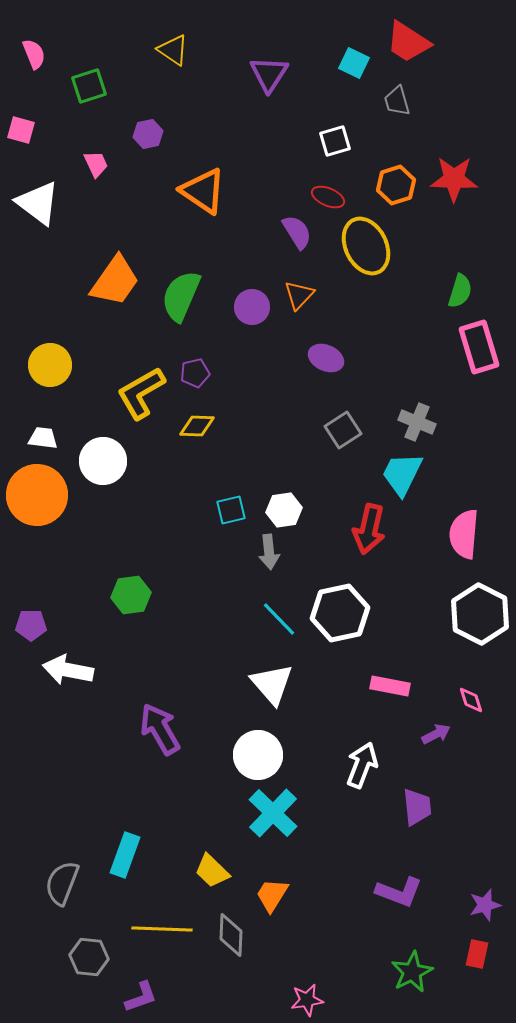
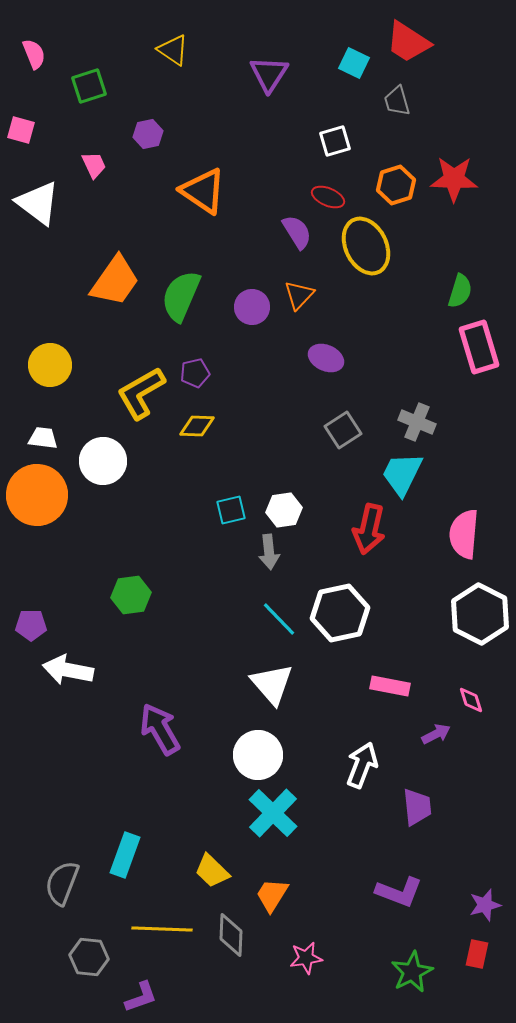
pink trapezoid at (96, 164): moved 2 px left, 1 px down
pink star at (307, 1000): moved 1 px left, 42 px up
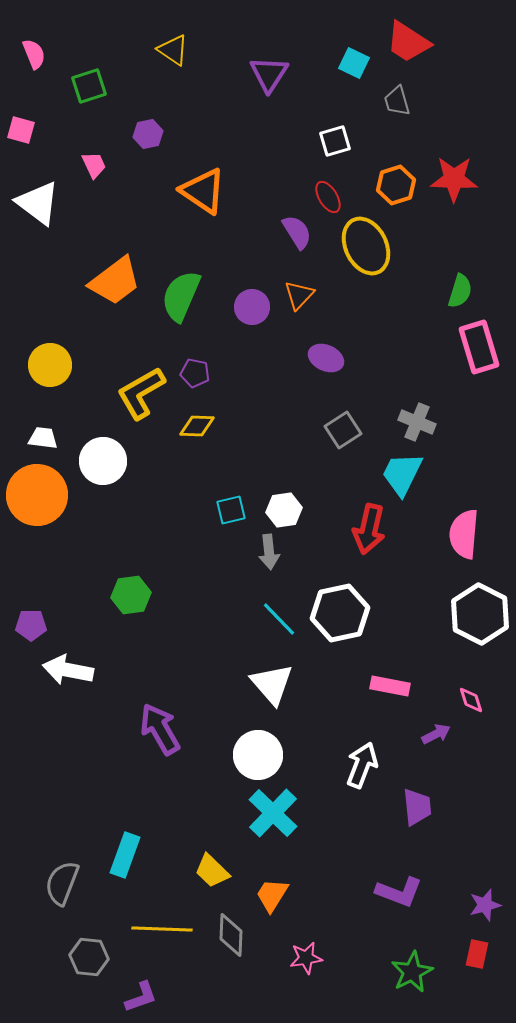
red ellipse at (328, 197): rotated 36 degrees clockwise
orange trapezoid at (115, 281): rotated 18 degrees clockwise
purple pentagon at (195, 373): rotated 24 degrees clockwise
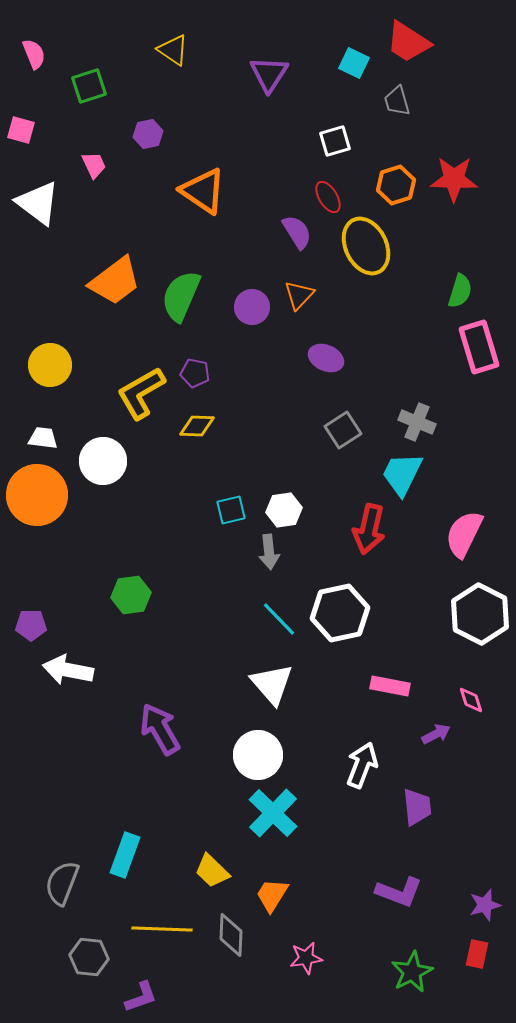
pink semicircle at (464, 534): rotated 21 degrees clockwise
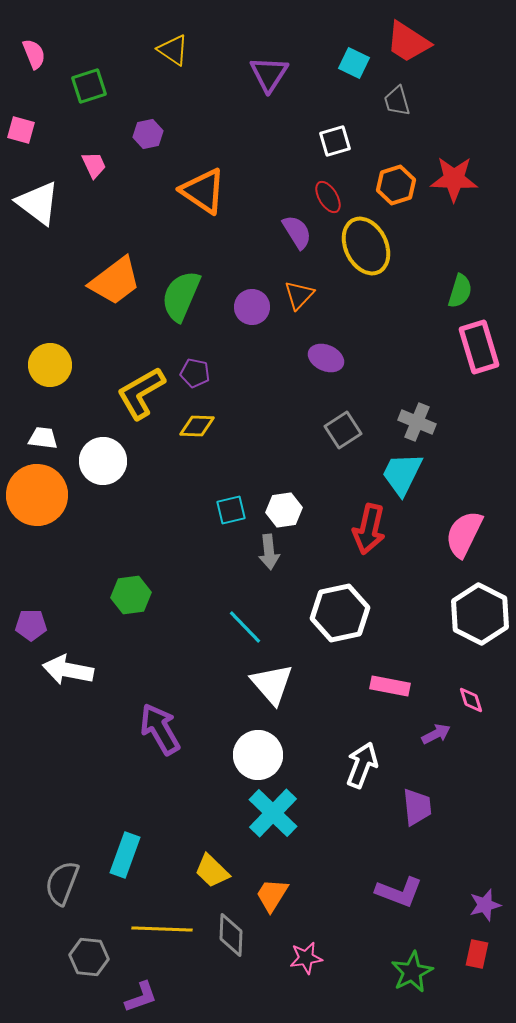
cyan line at (279, 619): moved 34 px left, 8 px down
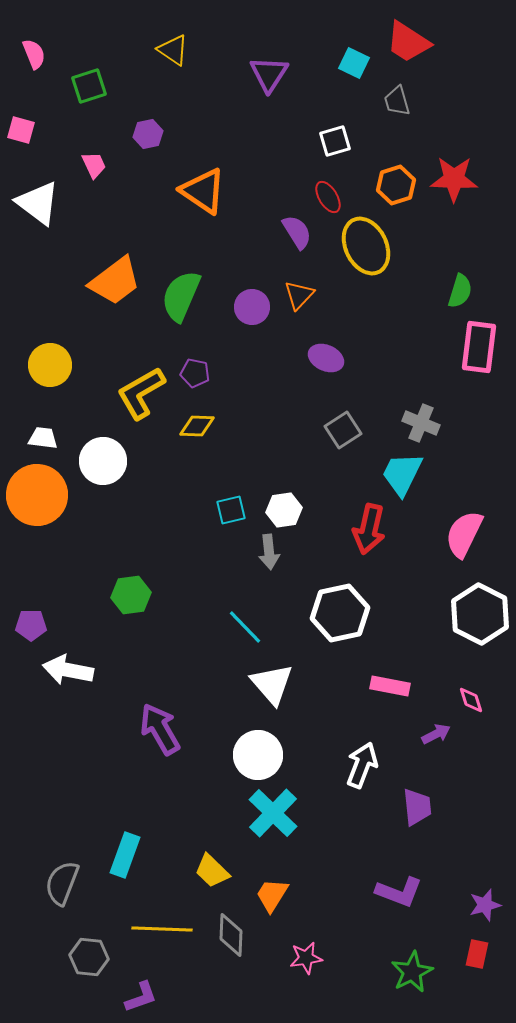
pink rectangle at (479, 347): rotated 24 degrees clockwise
gray cross at (417, 422): moved 4 px right, 1 px down
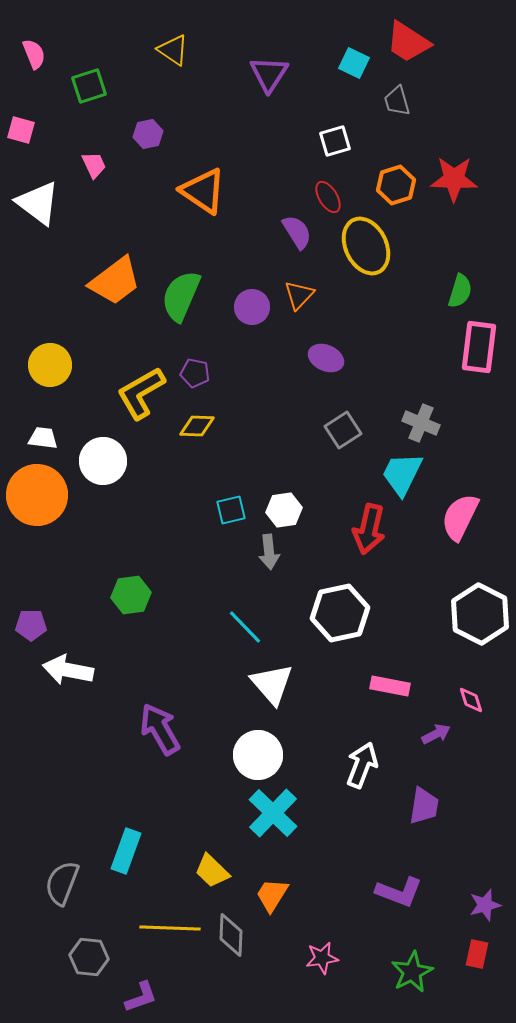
pink semicircle at (464, 534): moved 4 px left, 17 px up
purple trapezoid at (417, 807): moved 7 px right, 1 px up; rotated 15 degrees clockwise
cyan rectangle at (125, 855): moved 1 px right, 4 px up
yellow line at (162, 929): moved 8 px right, 1 px up
pink star at (306, 958): moved 16 px right
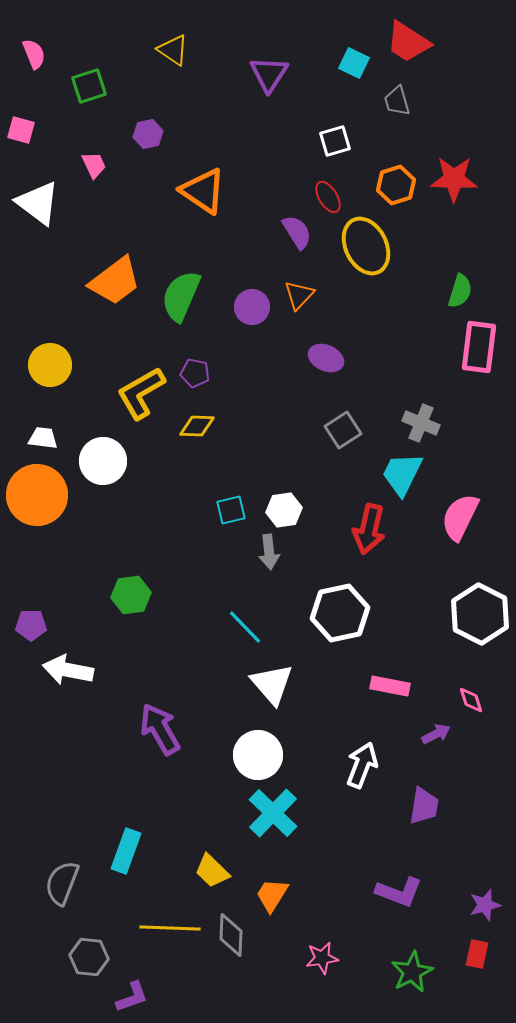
purple L-shape at (141, 997): moved 9 px left
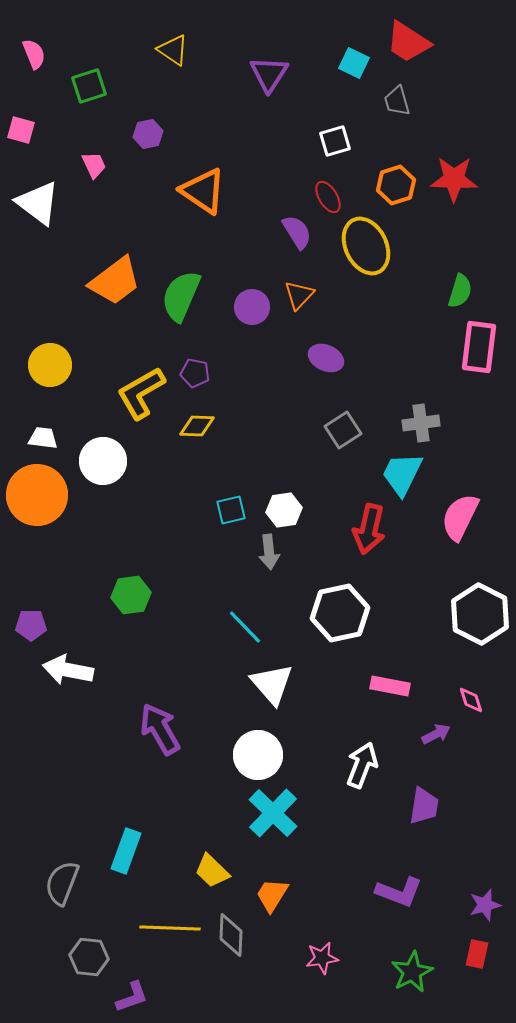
gray cross at (421, 423): rotated 30 degrees counterclockwise
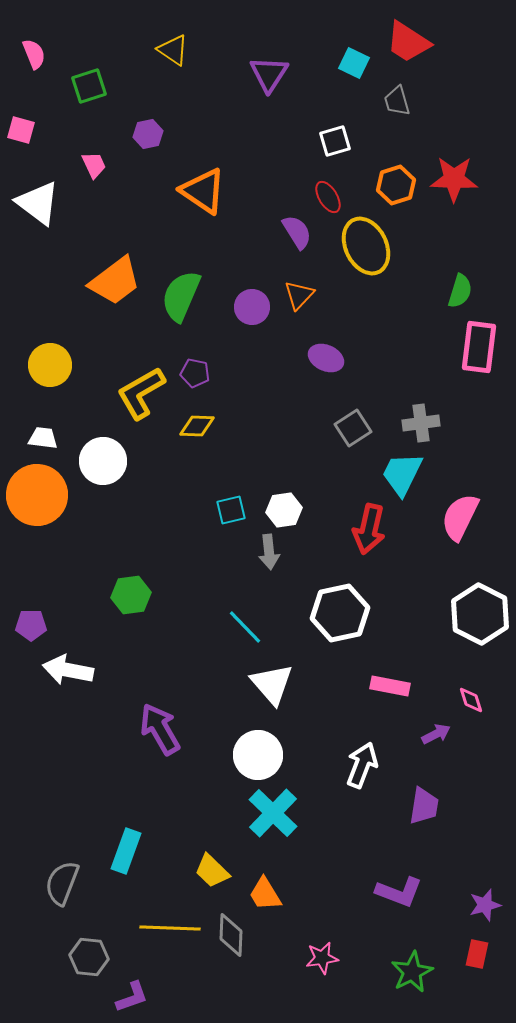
gray square at (343, 430): moved 10 px right, 2 px up
orange trapezoid at (272, 895): moved 7 px left, 1 px up; rotated 63 degrees counterclockwise
